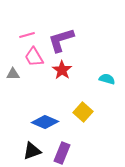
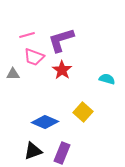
pink trapezoid: rotated 40 degrees counterclockwise
black triangle: moved 1 px right
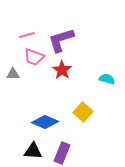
black triangle: rotated 24 degrees clockwise
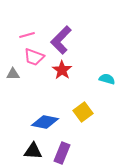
purple L-shape: rotated 28 degrees counterclockwise
yellow square: rotated 12 degrees clockwise
blue diamond: rotated 12 degrees counterclockwise
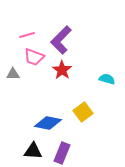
blue diamond: moved 3 px right, 1 px down
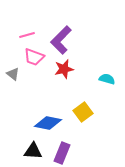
red star: moved 2 px right, 1 px up; rotated 24 degrees clockwise
gray triangle: rotated 40 degrees clockwise
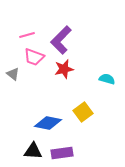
purple rectangle: rotated 60 degrees clockwise
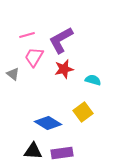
purple L-shape: rotated 16 degrees clockwise
pink trapezoid: rotated 100 degrees clockwise
cyan semicircle: moved 14 px left, 1 px down
blue diamond: rotated 20 degrees clockwise
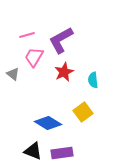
red star: moved 3 px down; rotated 12 degrees counterclockwise
cyan semicircle: rotated 112 degrees counterclockwise
black triangle: rotated 18 degrees clockwise
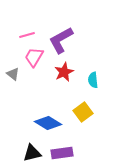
black triangle: moved 1 px left, 2 px down; rotated 36 degrees counterclockwise
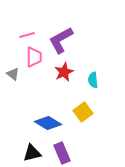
pink trapezoid: rotated 150 degrees clockwise
purple rectangle: rotated 75 degrees clockwise
